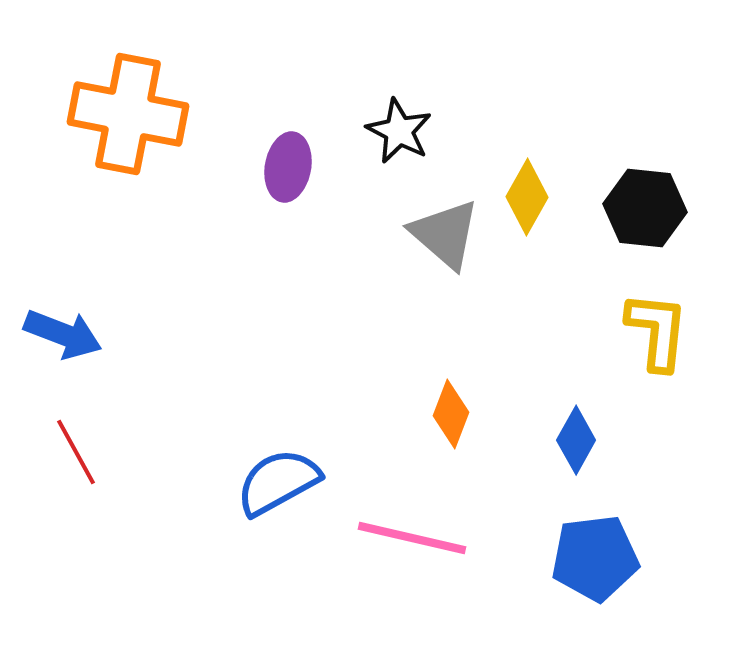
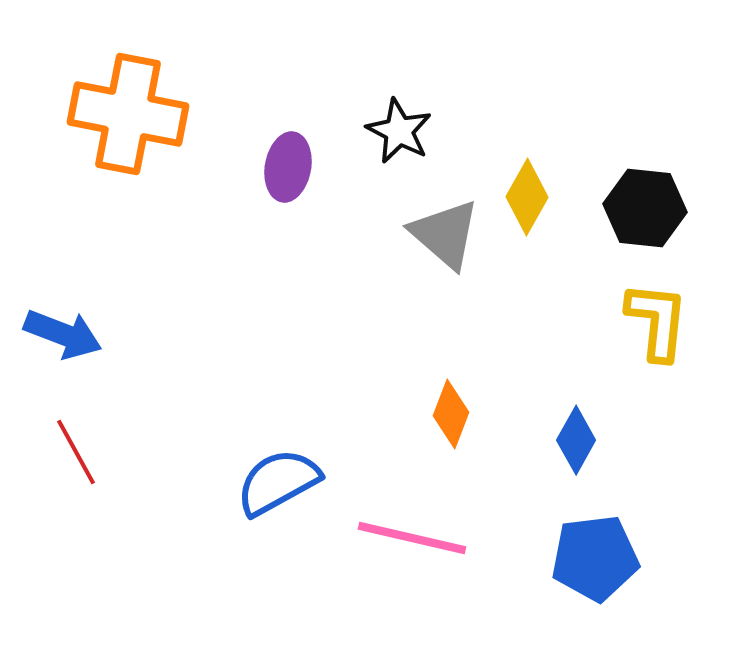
yellow L-shape: moved 10 px up
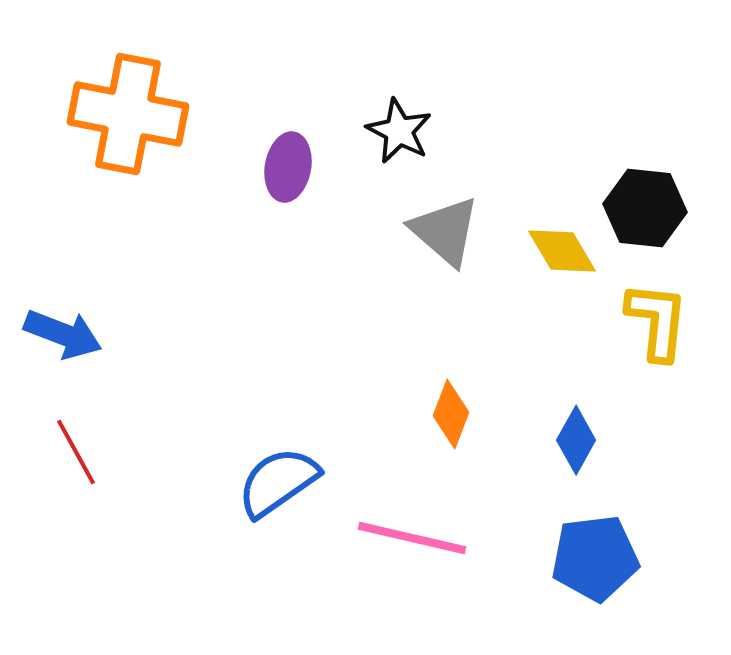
yellow diamond: moved 35 px right, 54 px down; rotated 60 degrees counterclockwise
gray triangle: moved 3 px up
blue semicircle: rotated 6 degrees counterclockwise
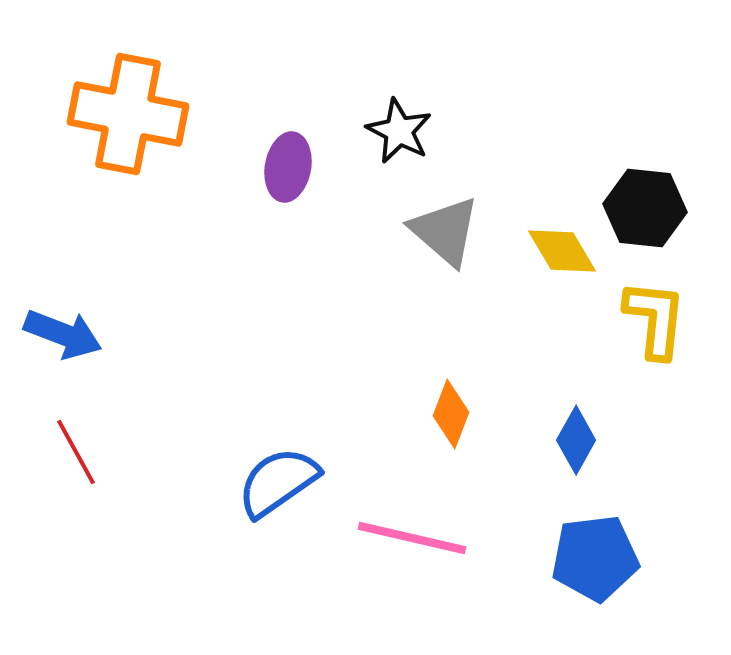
yellow L-shape: moved 2 px left, 2 px up
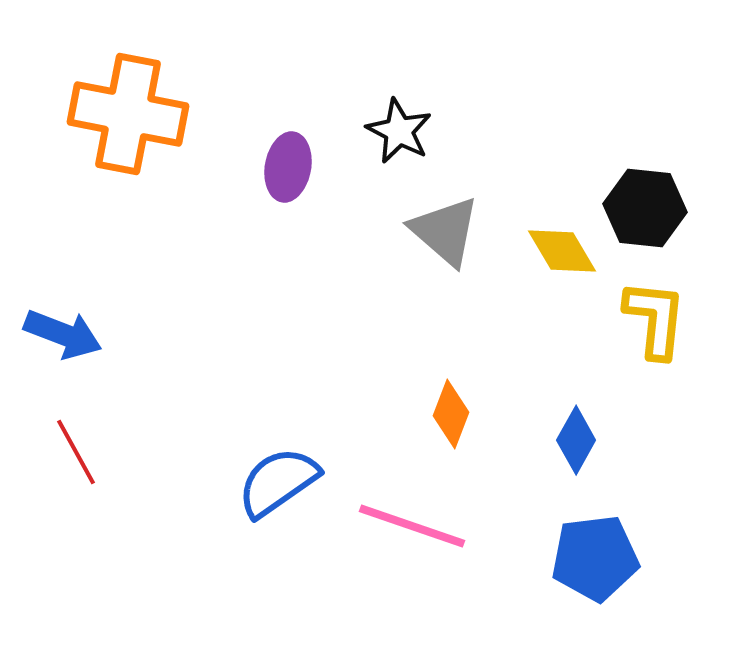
pink line: moved 12 px up; rotated 6 degrees clockwise
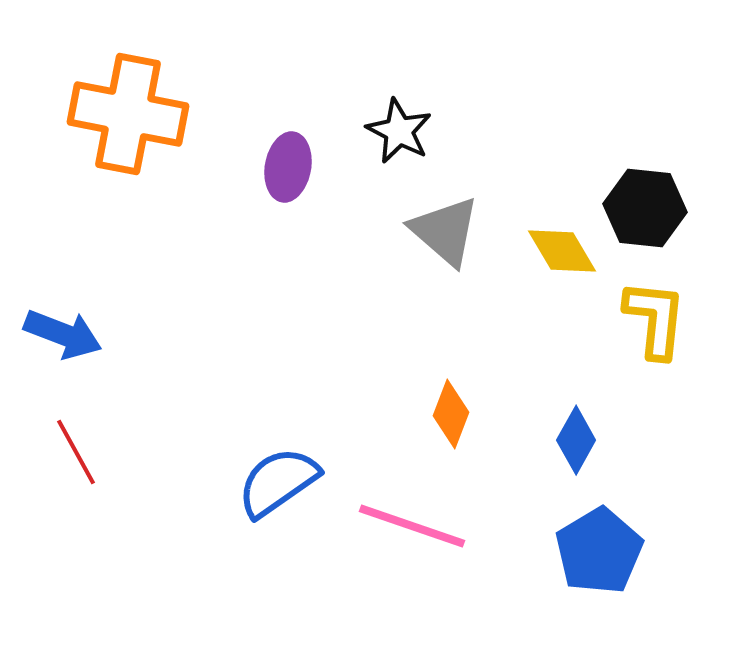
blue pentagon: moved 4 px right, 7 px up; rotated 24 degrees counterclockwise
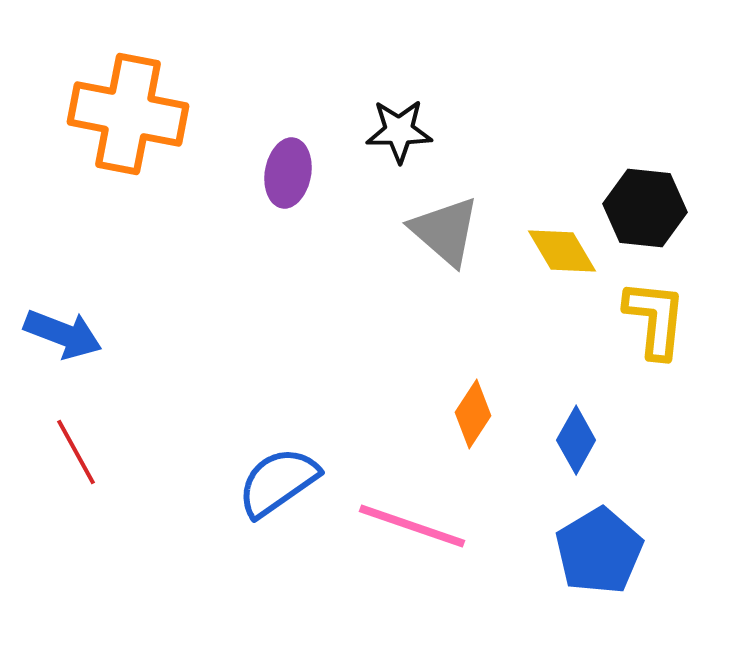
black star: rotated 28 degrees counterclockwise
purple ellipse: moved 6 px down
orange diamond: moved 22 px right; rotated 12 degrees clockwise
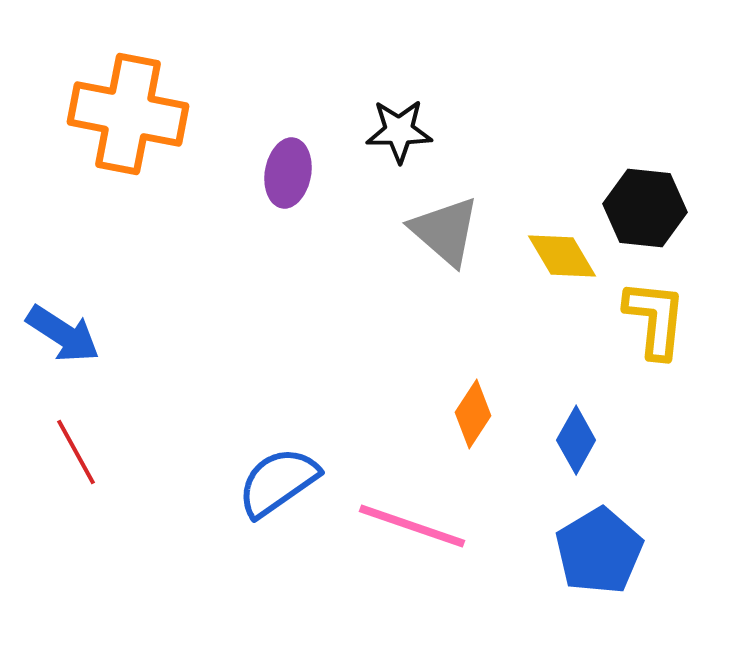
yellow diamond: moved 5 px down
blue arrow: rotated 12 degrees clockwise
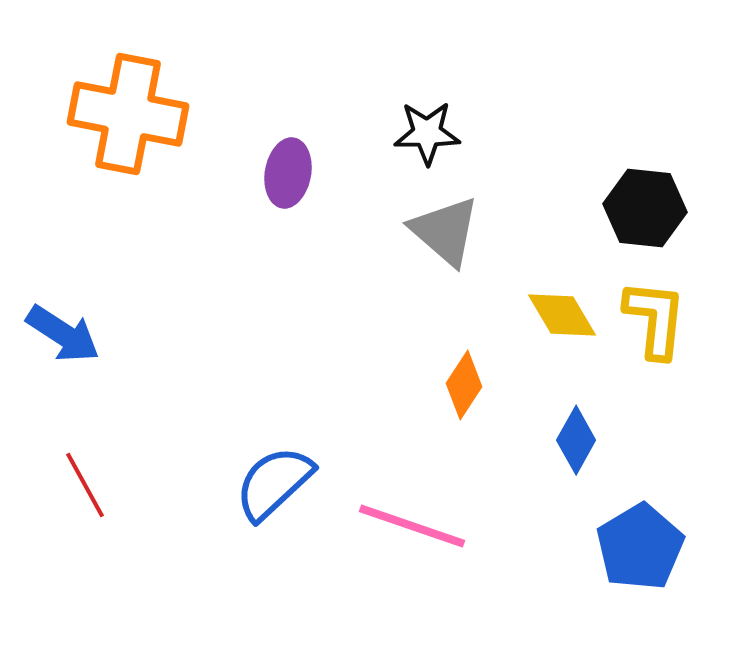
black star: moved 28 px right, 2 px down
yellow diamond: moved 59 px down
orange diamond: moved 9 px left, 29 px up
red line: moved 9 px right, 33 px down
blue semicircle: moved 4 px left, 1 px down; rotated 8 degrees counterclockwise
blue pentagon: moved 41 px right, 4 px up
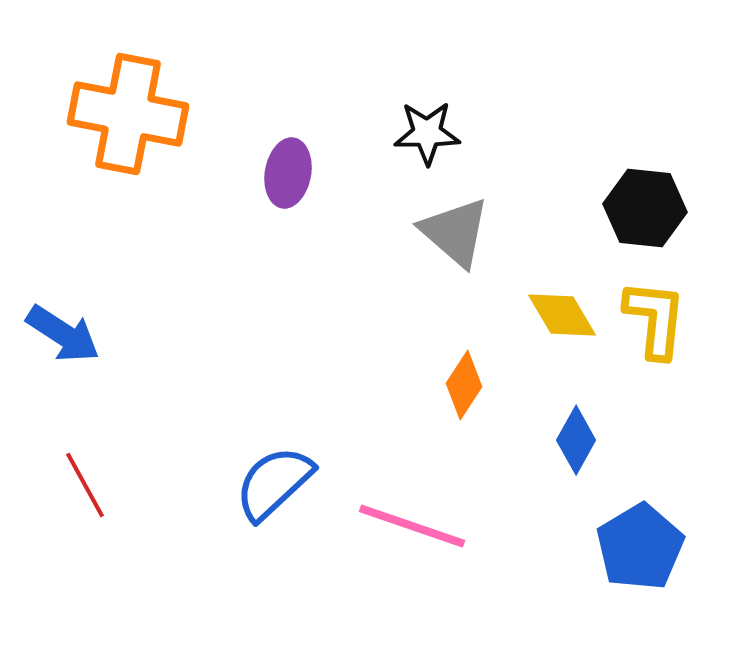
gray triangle: moved 10 px right, 1 px down
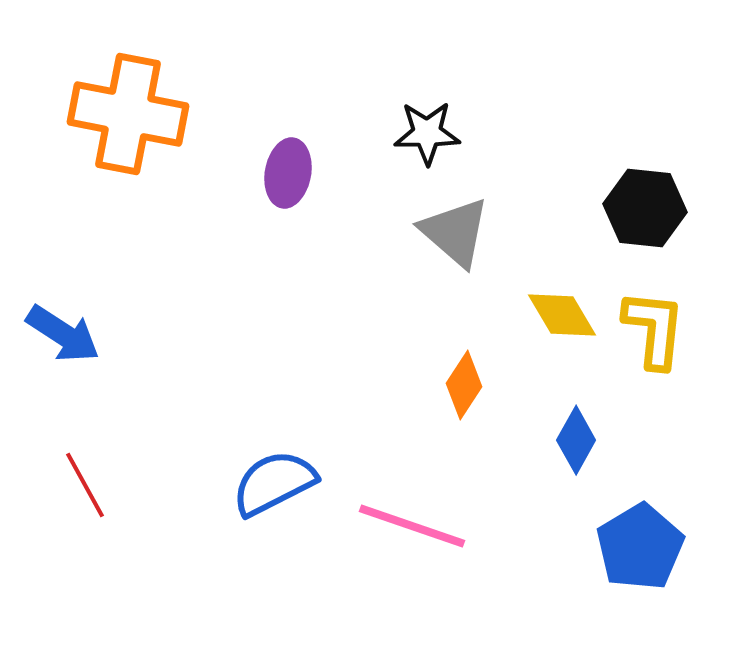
yellow L-shape: moved 1 px left, 10 px down
blue semicircle: rotated 16 degrees clockwise
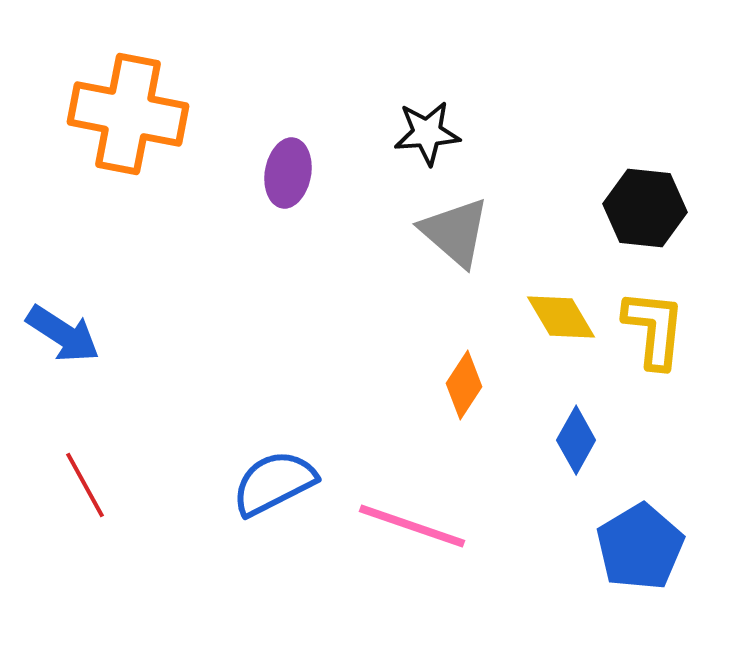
black star: rotated 4 degrees counterclockwise
yellow diamond: moved 1 px left, 2 px down
